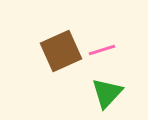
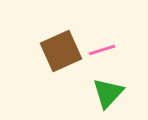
green triangle: moved 1 px right
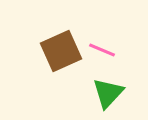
pink line: rotated 40 degrees clockwise
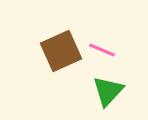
green triangle: moved 2 px up
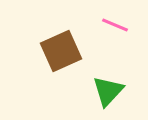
pink line: moved 13 px right, 25 px up
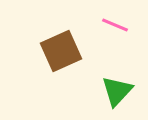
green triangle: moved 9 px right
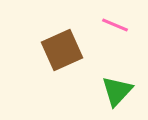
brown square: moved 1 px right, 1 px up
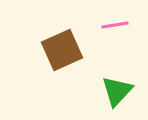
pink line: rotated 32 degrees counterclockwise
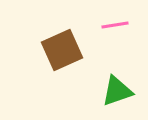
green triangle: rotated 28 degrees clockwise
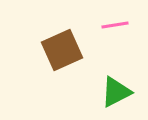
green triangle: moved 1 px left, 1 px down; rotated 8 degrees counterclockwise
